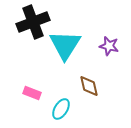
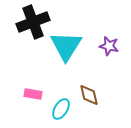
cyan triangle: moved 1 px right, 1 px down
brown diamond: moved 9 px down
pink rectangle: moved 1 px right, 1 px down; rotated 12 degrees counterclockwise
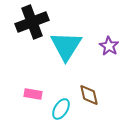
black cross: moved 1 px left
purple star: rotated 18 degrees clockwise
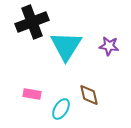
purple star: rotated 24 degrees counterclockwise
pink rectangle: moved 1 px left
